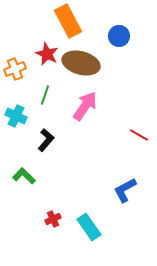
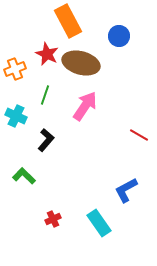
blue L-shape: moved 1 px right
cyan rectangle: moved 10 px right, 4 px up
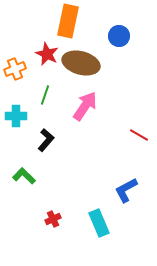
orange rectangle: rotated 40 degrees clockwise
cyan cross: rotated 25 degrees counterclockwise
cyan rectangle: rotated 12 degrees clockwise
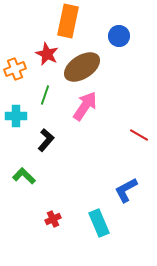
brown ellipse: moved 1 px right, 4 px down; rotated 48 degrees counterclockwise
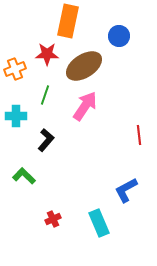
red star: rotated 25 degrees counterclockwise
brown ellipse: moved 2 px right, 1 px up
red line: rotated 54 degrees clockwise
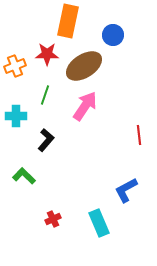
blue circle: moved 6 px left, 1 px up
orange cross: moved 3 px up
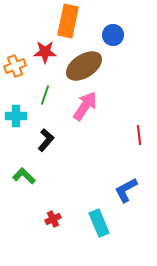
red star: moved 2 px left, 2 px up
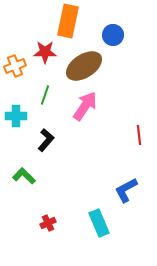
red cross: moved 5 px left, 4 px down
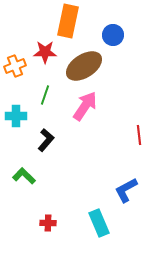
red cross: rotated 28 degrees clockwise
